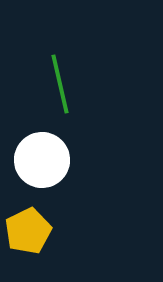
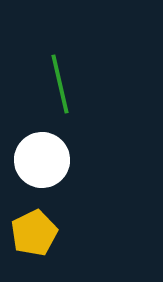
yellow pentagon: moved 6 px right, 2 px down
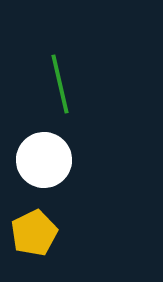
white circle: moved 2 px right
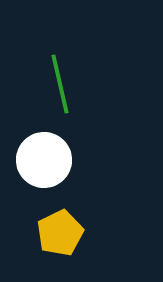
yellow pentagon: moved 26 px right
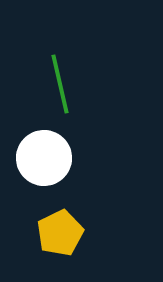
white circle: moved 2 px up
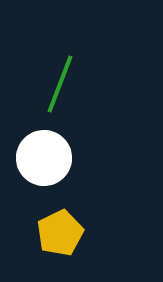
green line: rotated 34 degrees clockwise
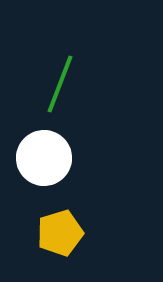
yellow pentagon: rotated 9 degrees clockwise
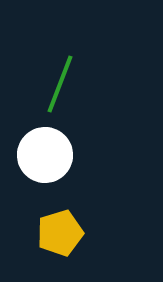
white circle: moved 1 px right, 3 px up
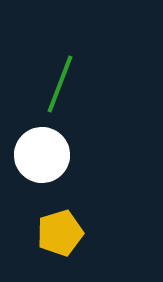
white circle: moved 3 px left
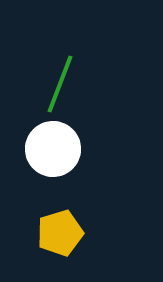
white circle: moved 11 px right, 6 px up
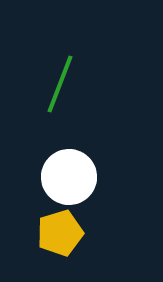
white circle: moved 16 px right, 28 px down
